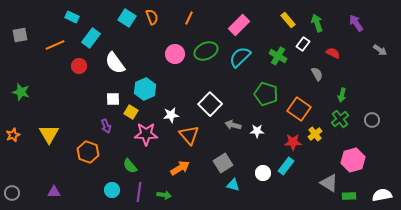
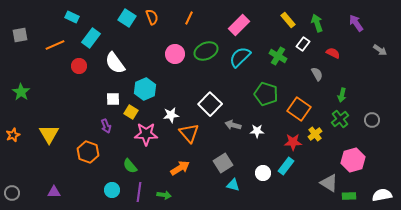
green star at (21, 92): rotated 18 degrees clockwise
orange triangle at (189, 135): moved 2 px up
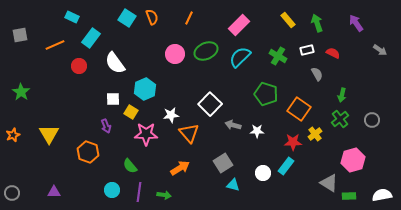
white rectangle at (303, 44): moved 4 px right, 6 px down; rotated 40 degrees clockwise
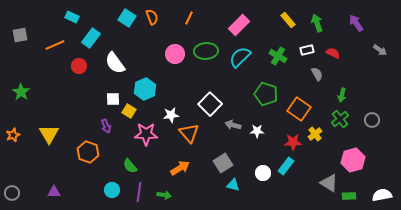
green ellipse at (206, 51): rotated 20 degrees clockwise
yellow square at (131, 112): moved 2 px left, 1 px up
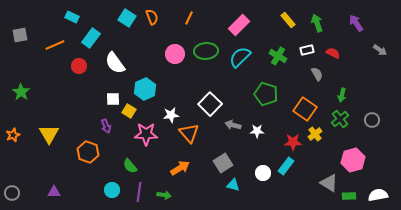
orange square at (299, 109): moved 6 px right
white semicircle at (382, 195): moved 4 px left
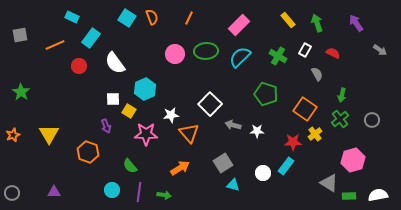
white rectangle at (307, 50): moved 2 px left; rotated 48 degrees counterclockwise
